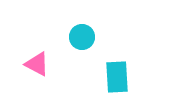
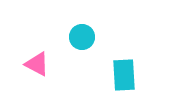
cyan rectangle: moved 7 px right, 2 px up
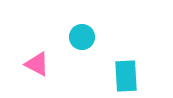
cyan rectangle: moved 2 px right, 1 px down
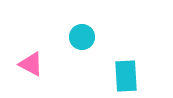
pink triangle: moved 6 px left
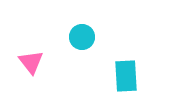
pink triangle: moved 2 px up; rotated 24 degrees clockwise
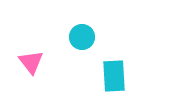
cyan rectangle: moved 12 px left
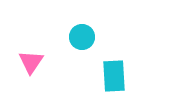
pink triangle: rotated 12 degrees clockwise
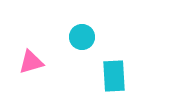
pink triangle: rotated 40 degrees clockwise
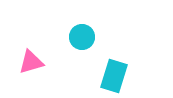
cyan rectangle: rotated 20 degrees clockwise
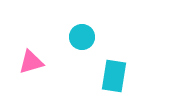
cyan rectangle: rotated 8 degrees counterclockwise
